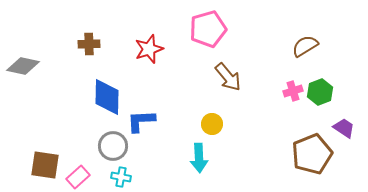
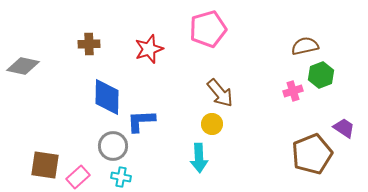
brown semicircle: rotated 20 degrees clockwise
brown arrow: moved 8 px left, 16 px down
green hexagon: moved 1 px right, 17 px up
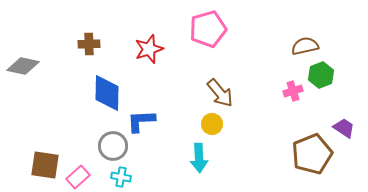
blue diamond: moved 4 px up
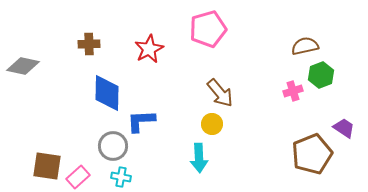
red star: rotated 8 degrees counterclockwise
brown square: moved 2 px right, 1 px down
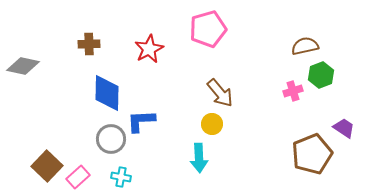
gray circle: moved 2 px left, 7 px up
brown square: rotated 36 degrees clockwise
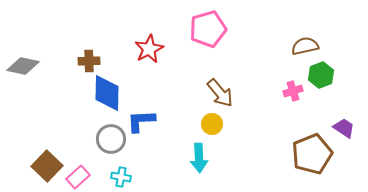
brown cross: moved 17 px down
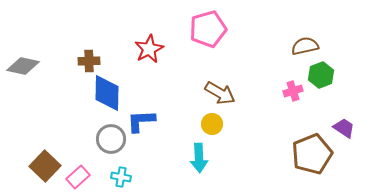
brown arrow: rotated 20 degrees counterclockwise
brown square: moved 2 px left
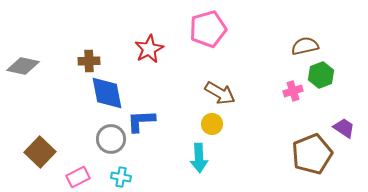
blue diamond: rotated 12 degrees counterclockwise
brown square: moved 5 px left, 14 px up
pink rectangle: rotated 15 degrees clockwise
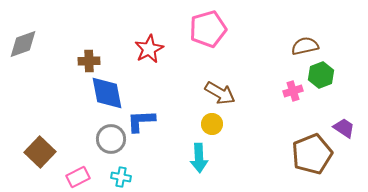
gray diamond: moved 22 px up; rotated 32 degrees counterclockwise
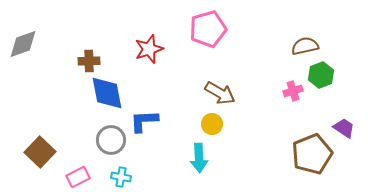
red star: rotated 8 degrees clockwise
blue L-shape: moved 3 px right
gray circle: moved 1 px down
